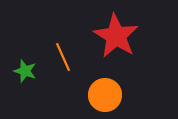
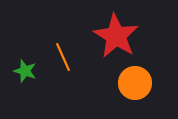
orange circle: moved 30 px right, 12 px up
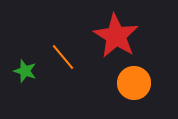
orange line: rotated 16 degrees counterclockwise
orange circle: moved 1 px left
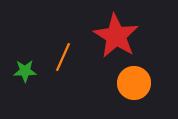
orange line: rotated 64 degrees clockwise
green star: rotated 20 degrees counterclockwise
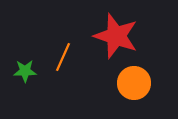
red star: rotated 12 degrees counterclockwise
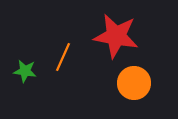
red star: rotated 9 degrees counterclockwise
green star: rotated 10 degrees clockwise
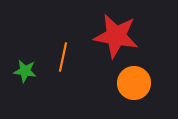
orange line: rotated 12 degrees counterclockwise
